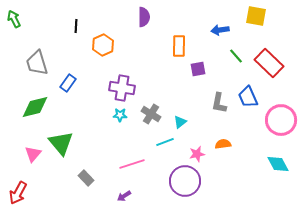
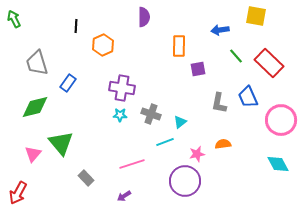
gray cross: rotated 12 degrees counterclockwise
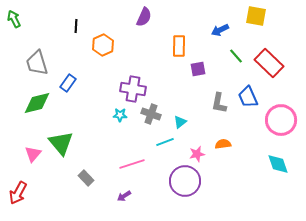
purple semicircle: rotated 24 degrees clockwise
blue arrow: rotated 18 degrees counterclockwise
purple cross: moved 11 px right, 1 px down
green diamond: moved 2 px right, 4 px up
cyan diamond: rotated 10 degrees clockwise
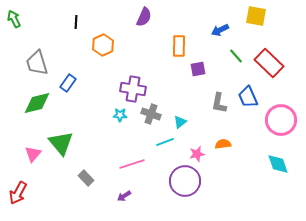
black line: moved 4 px up
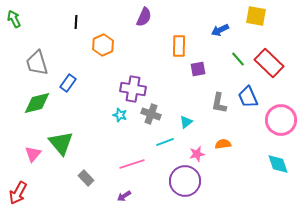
green line: moved 2 px right, 3 px down
cyan star: rotated 16 degrees clockwise
cyan triangle: moved 6 px right
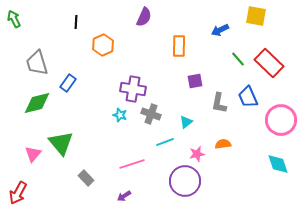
purple square: moved 3 px left, 12 px down
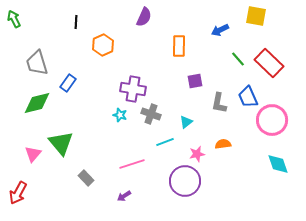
pink circle: moved 9 px left
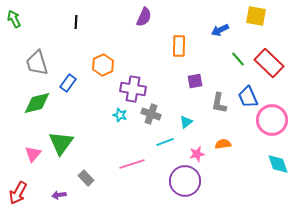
orange hexagon: moved 20 px down
green triangle: rotated 16 degrees clockwise
purple arrow: moved 65 px left, 1 px up; rotated 24 degrees clockwise
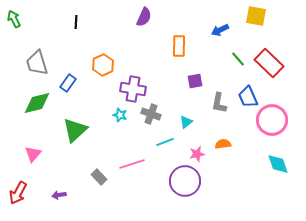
green triangle: moved 14 px right, 13 px up; rotated 12 degrees clockwise
gray rectangle: moved 13 px right, 1 px up
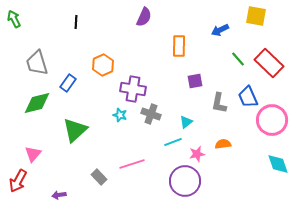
cyan line: moved 8 px right
red arrow: moved 12 px up
